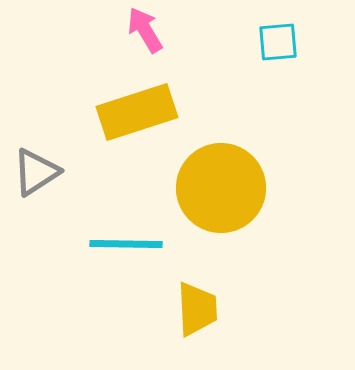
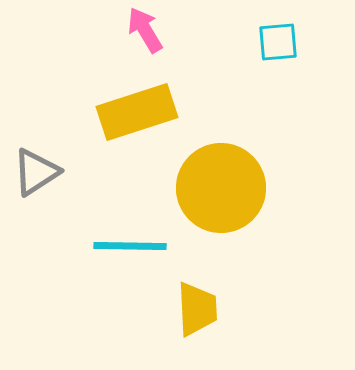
cyan line: moved 4 px right, 2 px down
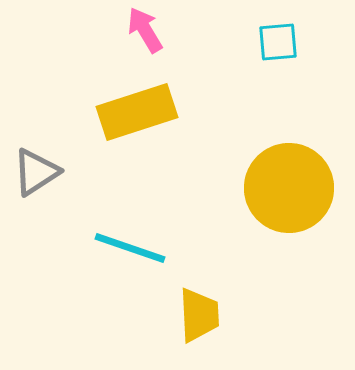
yellow circle: moved 68 px right
cyan line: moved 2 px down; rotated 18 degrees clockwise
yellow trapezoid: moved 2 px right, 6 px down
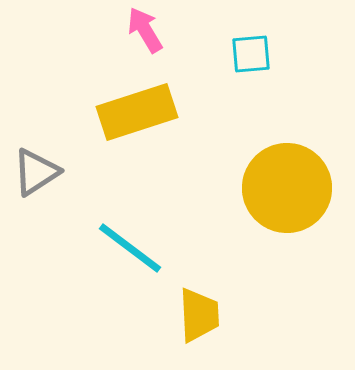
cyan square: moved 27 px left, 12 px down
yellow circle: moved 2 px left
cyan line: rotated 18 degrees clockwise
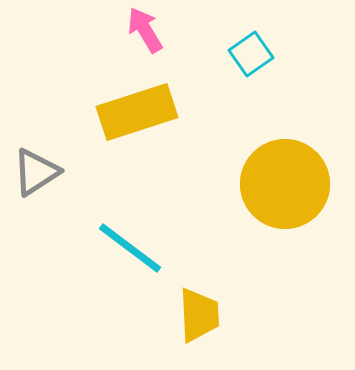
cyan square: rotated 30 degrees counterclockwise
yellow circle: moved 2 px left, 4 px up
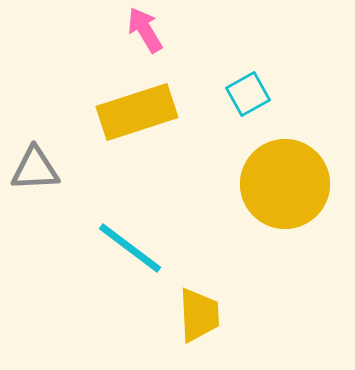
cyan square: moved 3 px left, 40 px down; rotated 6 degrees clockwise
gray triangle: moved 1 px left, 3 px up; rotated 30 degrees clockwise
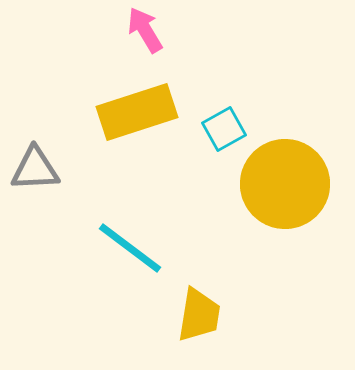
cyan square: moved 24 px left, 35 px down
yellow trapezoid: rotated 12 degrees clockwise
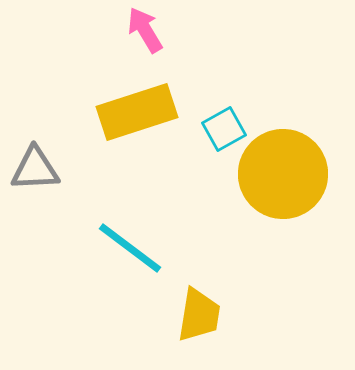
yellow circle: moved 2 px left, 10 px up
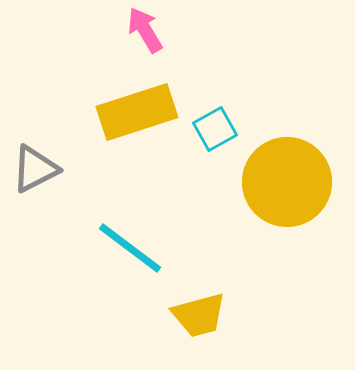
cyan square: moved 9 px left
gray triangle: rotated 24 degrees counterclockwise
yellow circle: moved 4 px right, 8 px down
yellow trapezoid: rotated 66 degrees clockwise
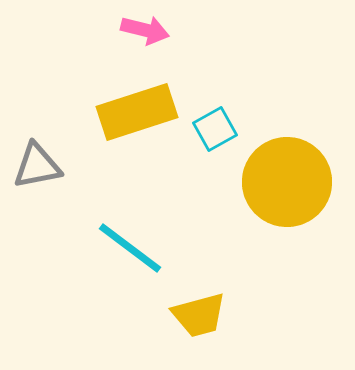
pink arrow: rotated 135 degrees clockwise
gray triangle: moved 2 px right, 3 px up; rotated 16 degrees clockwise
